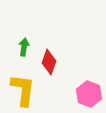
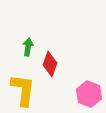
green arrow: moved 4 px right
red diamond: moved 1 px right, 2 px down
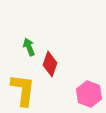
green arrow: moved 1 px right; rotated 30 degrees counterclockwise
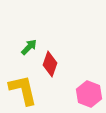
green arrow: rotated 66 degrees clockwise
yellow L-shape: rotated 20 degrees counterclockwise
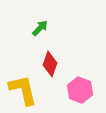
green arrow: moved 11 px right, 19 px up
pink hexagon: moved 9 px left, 4 px up
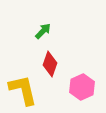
green arrow: moved 3 px right, 3 px down
pink hexagon: moved 2 px right, 3 px up; rotated 15 degrees clockwise
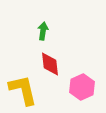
green arrow: rotated 36 degrees counterclockwise
red diamond: rotated 25 degrees counterclockwise
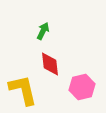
green arrow: rotated 18 degrees clockwise
pink hexagon: rotated 10 degrees clockwise
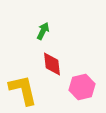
red diamond: moved 2 px right
